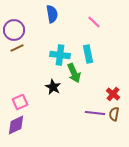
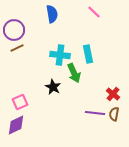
pink line: moved 10 px up
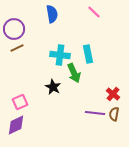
purple circle: moved 1 px up
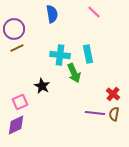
black star: moved 11 px left, 1 px up
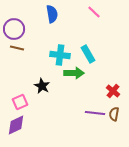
brown line: rotated 40 degrees clockwise
cyan rectangle: rotated 18 degrees counterclockwise
green arrow: rotated 66 degrees counterclockwise
red cross: moved 3 px up
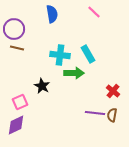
brown semicircle: moved 2 px left, 1 px down
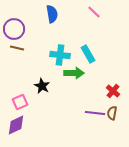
brown semicircle: moved 2 px up
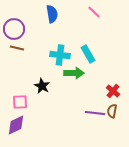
pink square: rotated 21 degrees clockwise
brown semicircle: moved 2 px up
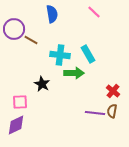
brown line: moved 14 px right, 8 px up; rotated 16 degrees clockwise
black star: moved 2 px up
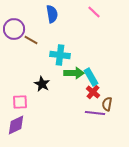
cyan rectangle: moved 3 px right, 23 px down
red cross: moved 20 px left, 1 px down
brown semicircle: moved 5 px left, 7 px up
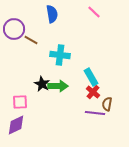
green arrow: moved 16 px left, 13 px down
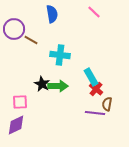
red cross: moved 3 px right, 3 px up
